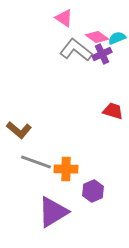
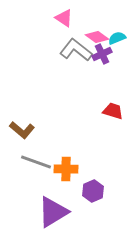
brown L-shape: moved 3 px right
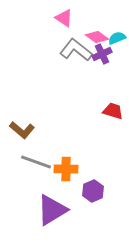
purple triangle: moved 1 px left, 2 px up
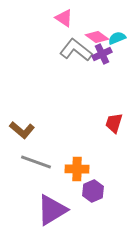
red trapezoid: moved 1 px right, 12 px down; rotated 90 degrees counterclockwise
orange cross: moved 11 px right
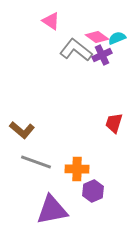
pink triangle: moved 13 px left, 3 px down
purple cross: moved 1 px down
purple triangle: rotated 20 degrees clockwise
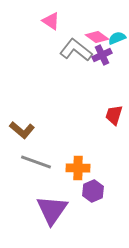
red trapezoid: moved 8 px up
orange cross: moved 1 px right, 1 px up
purple triangle: rotated 44 degrees counterclockwise
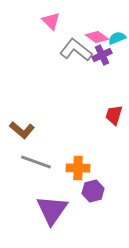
pink triangle: rotated 12 degrees clockwise
purple hexagon: rotated 10 degrees clockwise
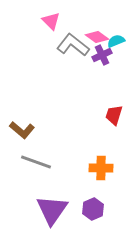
cyan semicircle: moved 1 px left, 3 px down
gray L-shape: moved 3 px left, 5 px up
orange cross: moved 23 px right
purple hexagon: moved 18 px down; rotated 10 degrees counterclockwise
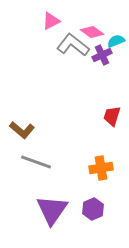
pink triangle: rotated 48 degrees clockwise
pink diamond: moved 5 px left, 5 px up
red trapezoid: moved 2 px left, 1 px down
orange cross: rotated 10 degrees counterclockwise
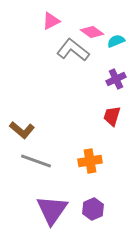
gray L-shape: moved 5 px down
purple cross: moved 14 px right, 24 px down
gray line: moved 1 px up
orange cross: moved 11 px left, 7 px up
